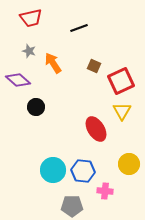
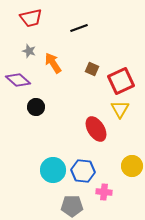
brown square: moved 2 px left, 3 px down
yellow triangle: moved 2 px left, 2 px up
yellow circle: moved 3 px right, 2 px down
pink cross: moved 1 px left, 1 px down
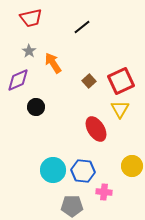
black line: moved 3 px right, 1 px up; rotated 18 degrees counterclockwise
gray star: rotated 16 degrees clockwise
brown square: moved 3 px left, 12 px down; rotated 24 degrees clockwise
purple diamond: rotated 65 degrees counterclockwise
